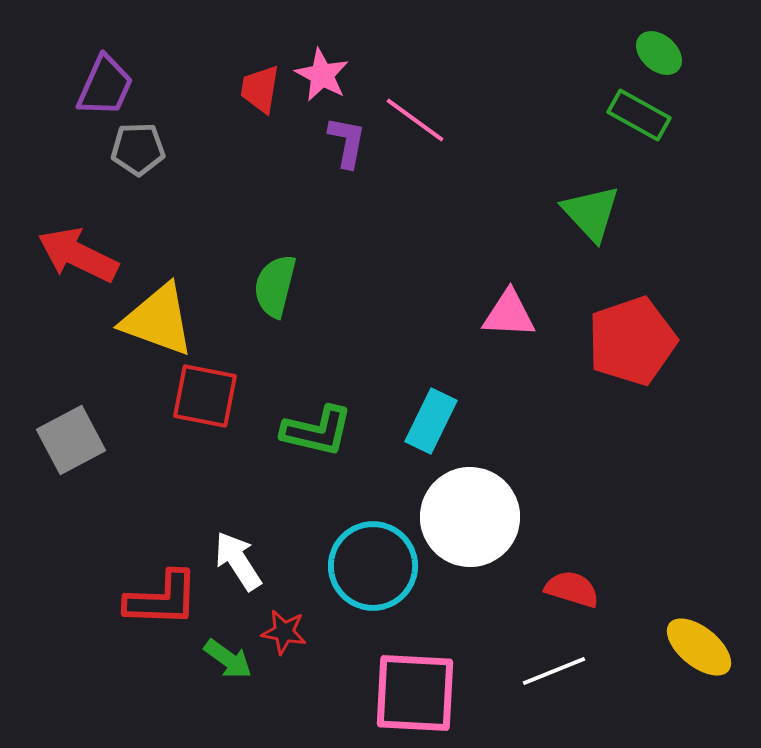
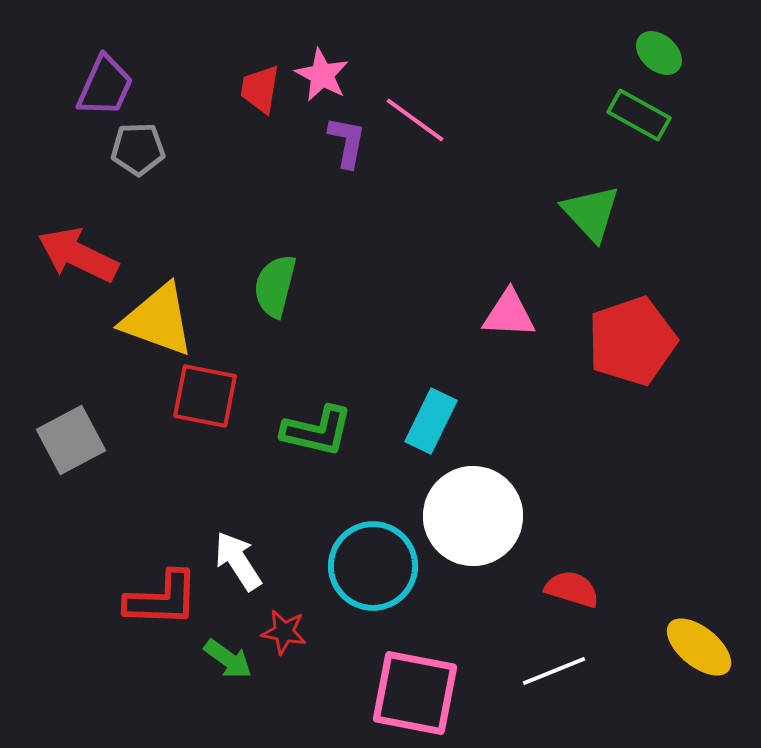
white circle: moved 3 px right, 1 px up
pink square: rotated 8 degrees clockwise
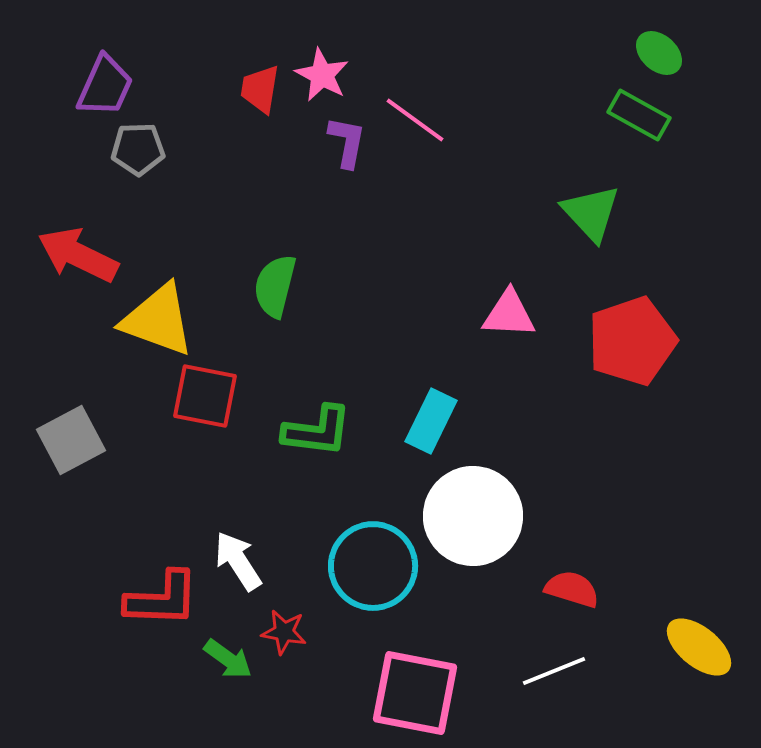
green L-shape: rotated 6 degrees counterclockwise
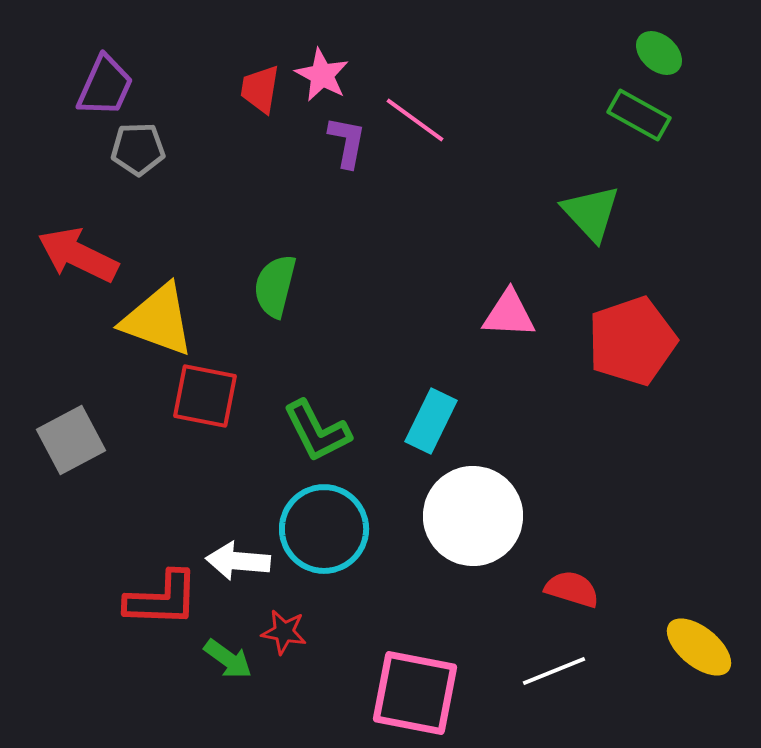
green L-shape: rotated 56 degrees clockwise
white arrow: rotated 52 degrees counterclockwise
cyan circle: moved 49 px left, 37 px up
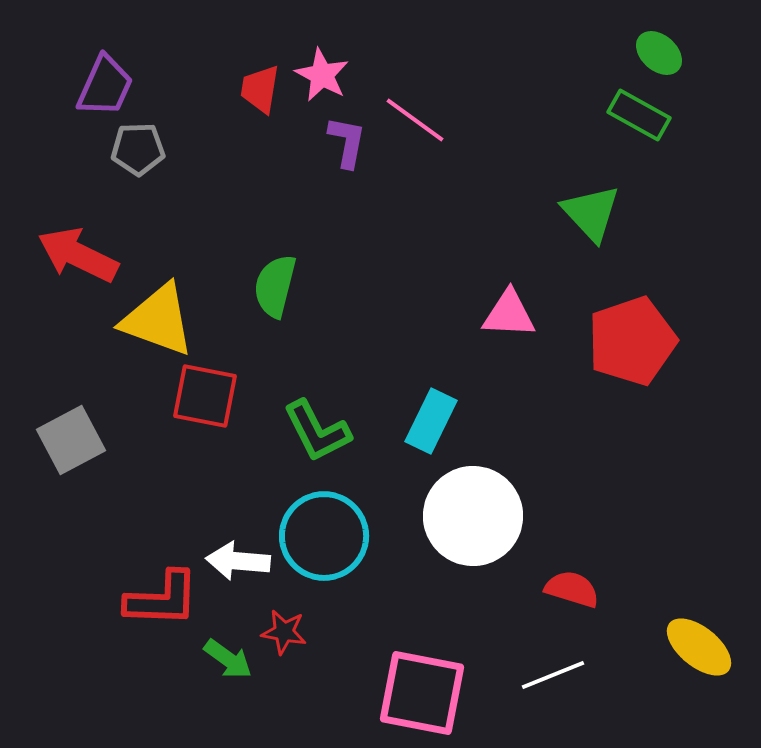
cyan circle: moved 7 px down
white line: moved 1 px left, 4 px down
pink square: moved 7 px right
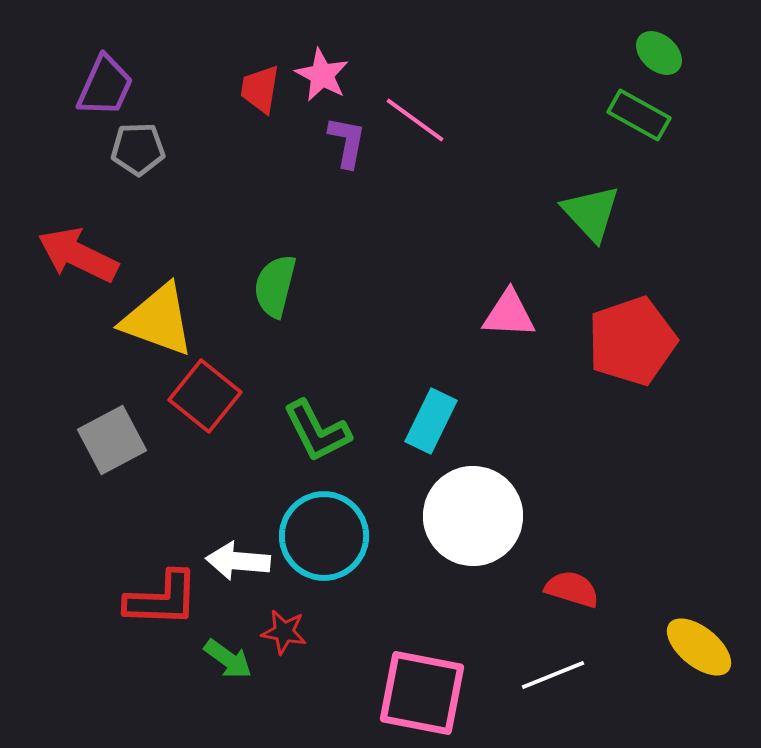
red square: rotated 28 degrees clockwise
gray square: moved 41 px right
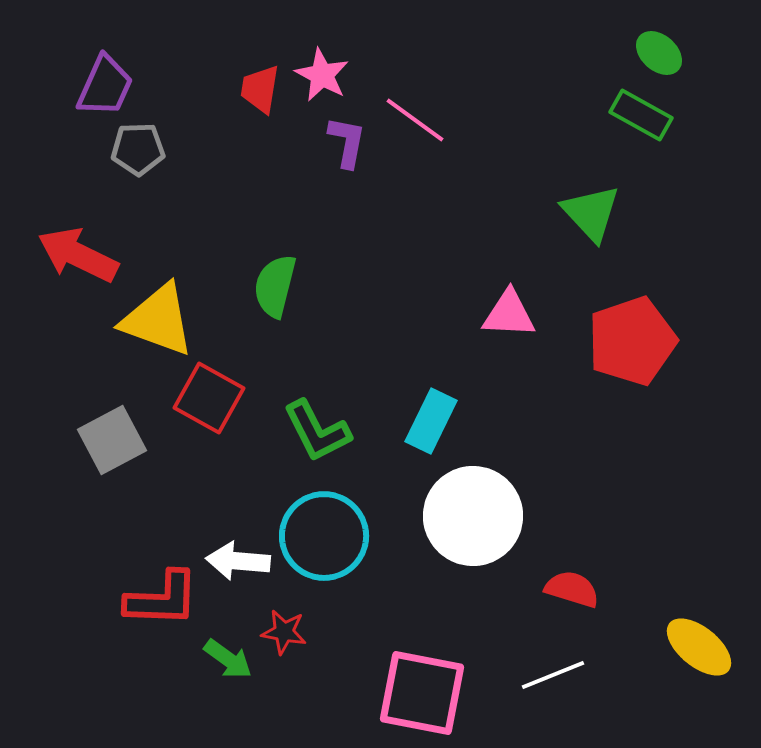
green rectangle: moved 2 px right
red square: moved 4 px right, 2 px down; rotated 10 degrees counterclockwise
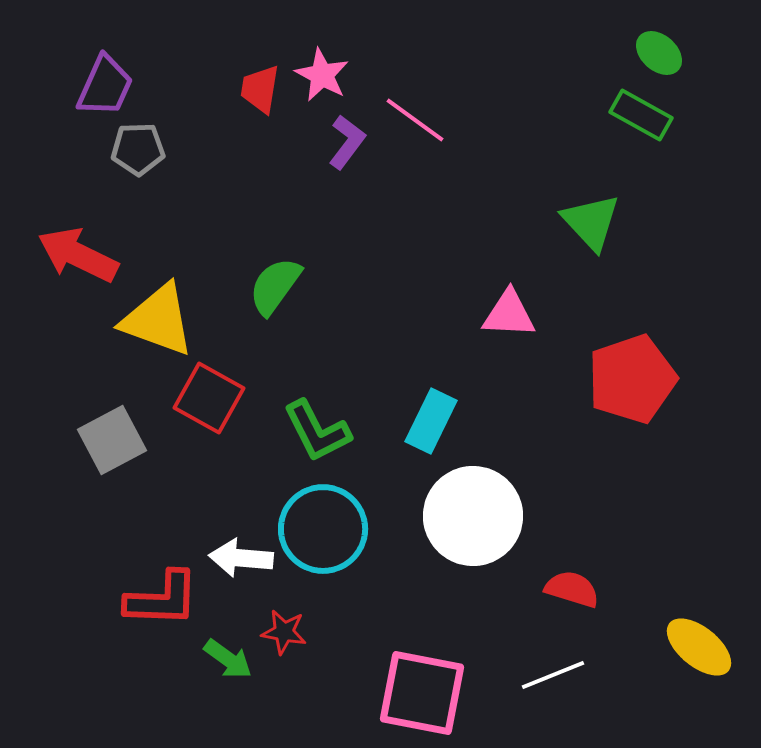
purple L-shape: rotated 26 degrees clockwise
green triangle: moved 9 px down
green semicircle: rotated 22 degrees clockwise
red pentagon: moved 38 px down
cyan circle: moved 1 px left, 7 px up
white arrow: moved 3 px right, 3 px up
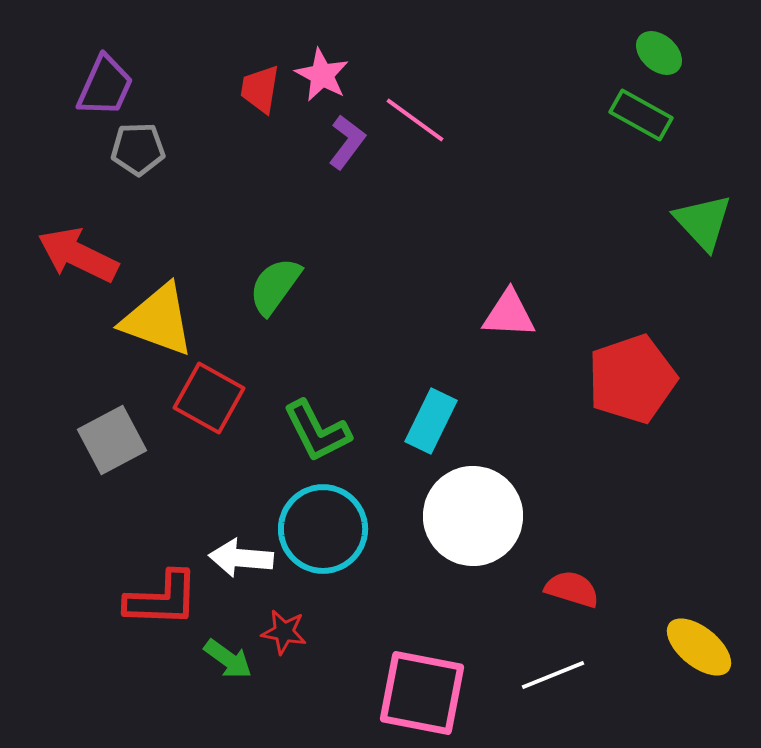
green triangle: moved 112 px right
